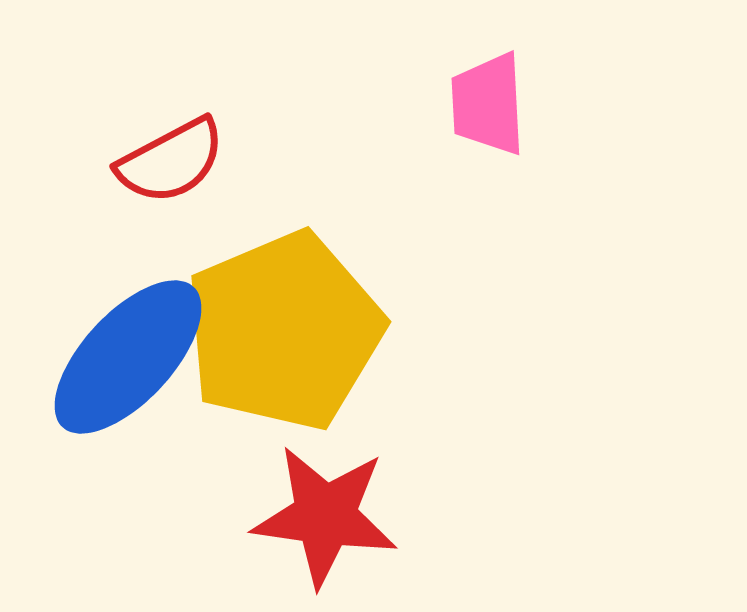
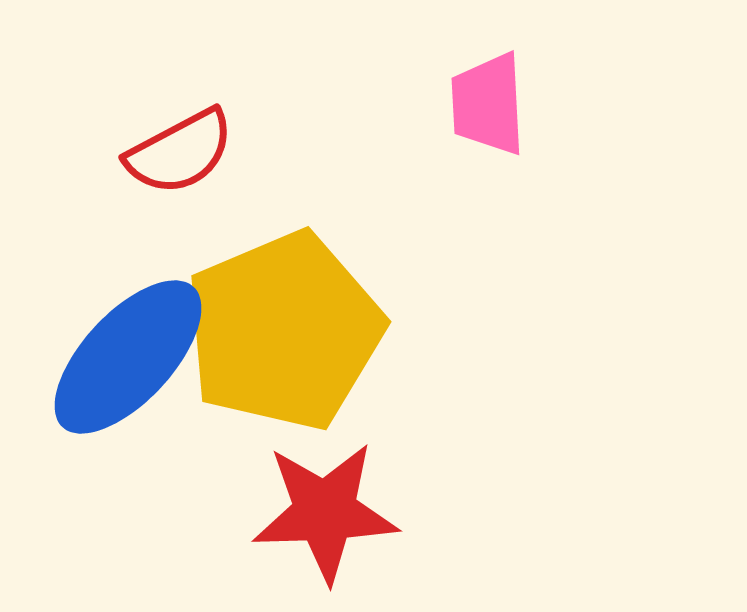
red semicircle: moved 9 px right, 9 px up
red star: moved 4 px up; rotated 10 degrees counterclockwise
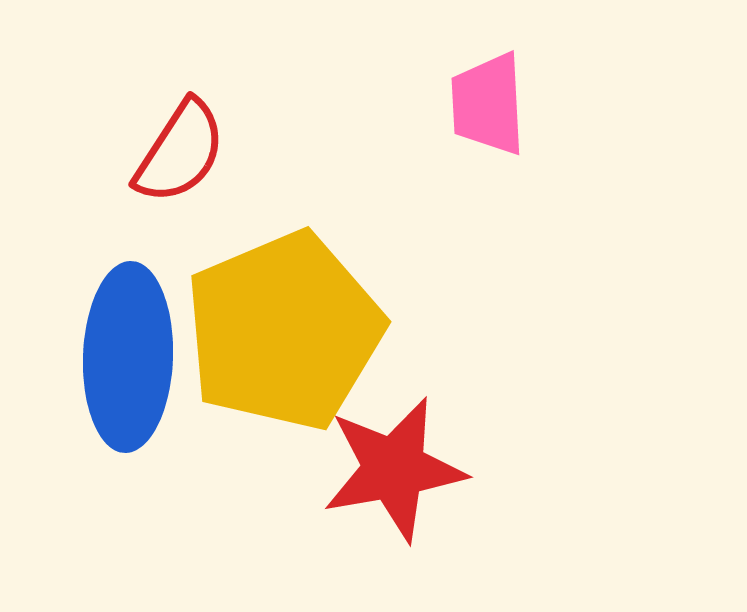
red semicircle: rotated 29 degrees counterclockwise
blue ellipse: rotated 41 degrees counterclockwise
red star: moved 69 px right, 43 px up; rotated 8 degrees counterclockwise
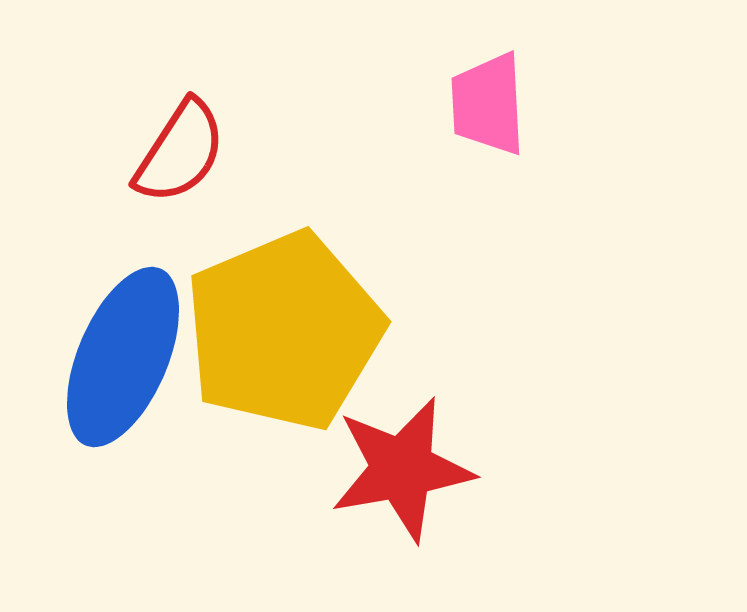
blue ellipse: moved 5 px left; rotated 21 degrees clockwise
red star: moved 8 px right
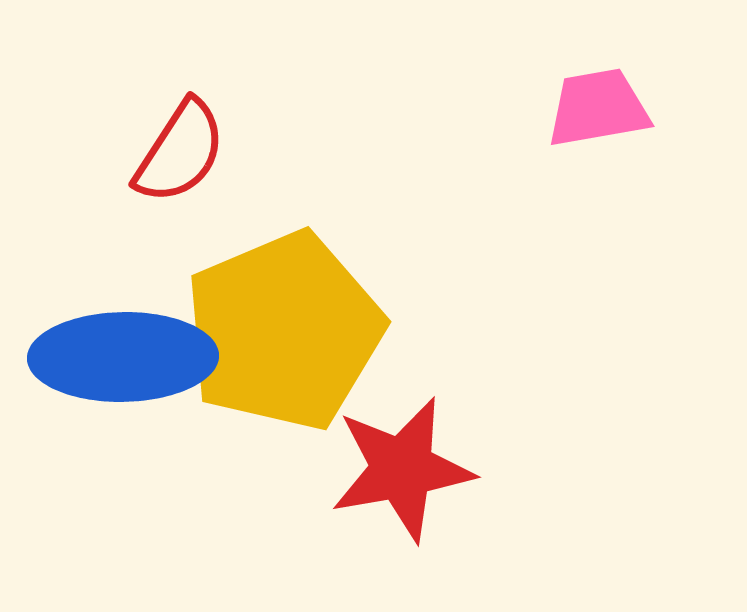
pink trapezoid: moved 110 px right, 4 px down; rotated 83 degrees clockwise
blue ellipse: rotated 66 degrees clockwise
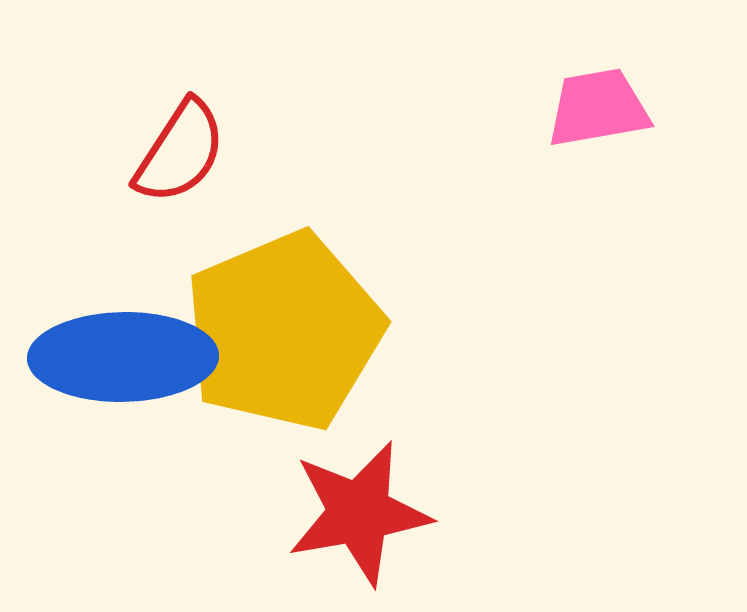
red star: moved 43 px left, 44 px down
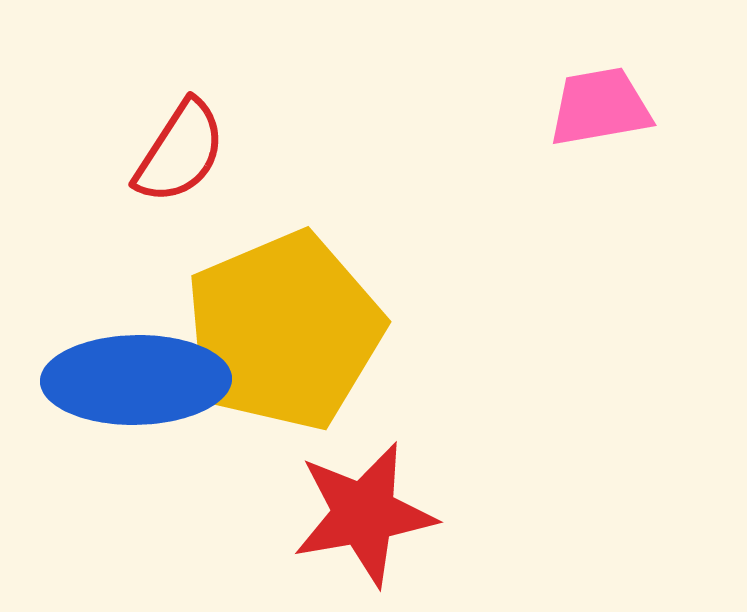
pink trapezoid: moved 2 px right, 1 px up
blue ellipse: moved 13 px right, 23 px down
red star: moved 5 px right, 1 px down
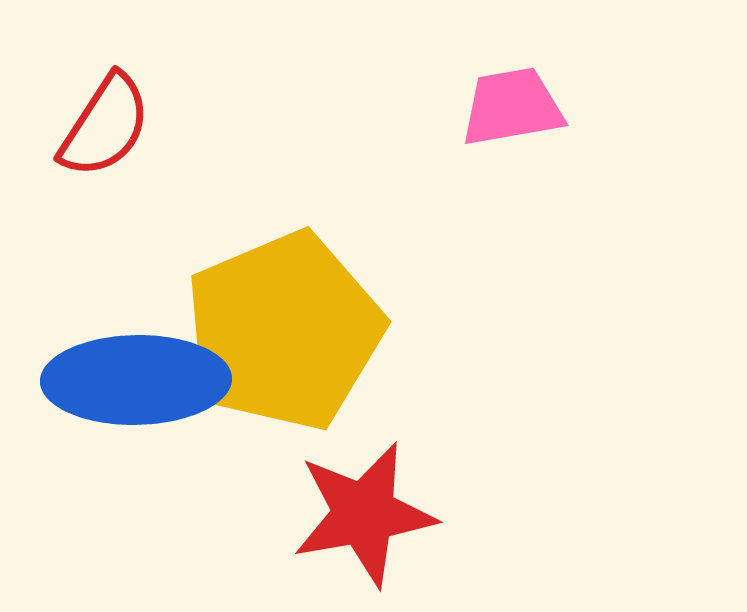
pink trapezoid: moved 88 px left
red semicircle: moved 75 px left, 26 px up
